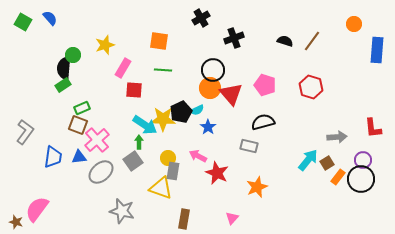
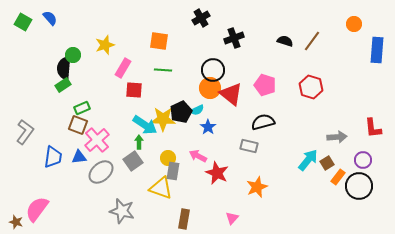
red triangle at (231, 94): rotated 10 degrees counterclockwise
black circle at (361, 179): moved 2 px left, 7 px down
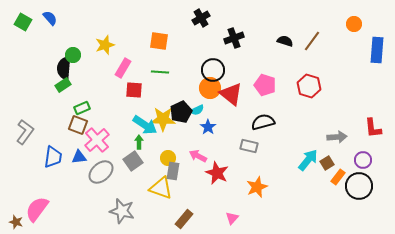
green line at (163, 70): moved 3 px left, 2 px down
red hexagon at (311, 87): moved 2 px left, 1 px up
brown rectangle at (184, 219): rotated 30 degrees clockwise
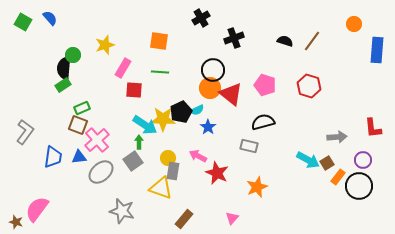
cyan arrow at (308, 160): rotated 80 degrees clockwise
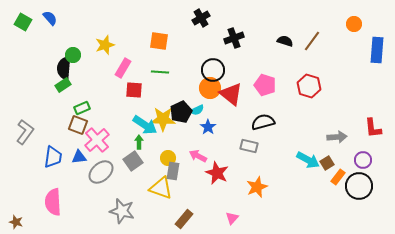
pink semicircle at (37, 209): moved 16 px right, 7 px up; rotated 40 degrees counterclockwise
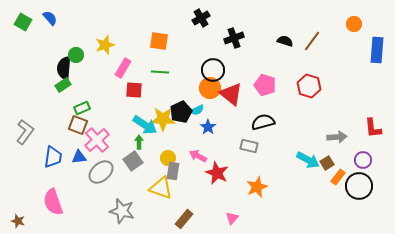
green circle at (73, 55): moved 3 px right
pink semicircle at (53, 202): rotated 16 degrees counterclockwise
brown star at (16, 222): moved 2 px right, 1 px up
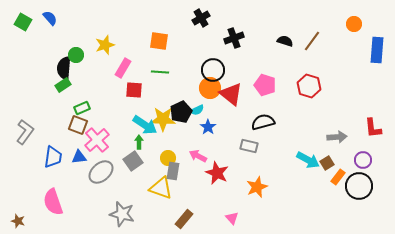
gray star at (122, 211): moved 3 px down
pink triangle at (232, 218): rotated 24 degrees counterclockwise
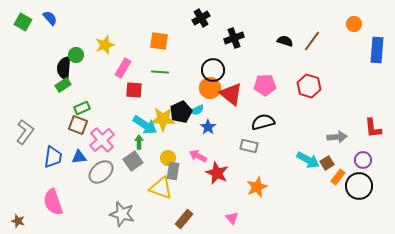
pink pentagon at (265, 85): rotated 20 degrees counterclockwise
pink cross at (97, 140): moved 5 px right
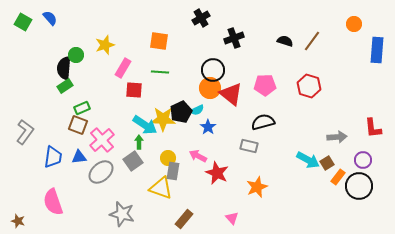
green rectangle at (63, 85): moved 2 px right, 1 px down
